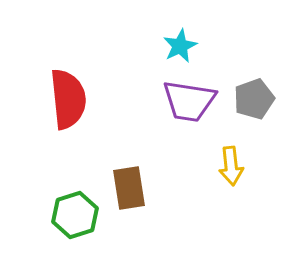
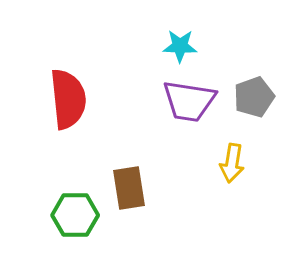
cyan star: rotated 28 degrees clockwise
gray pentagon: moved 2 px up
yellow arrow: moved 1 px right, 3 px up; rotated 15 degrees clockwise
green hexagon: rotated 18 degrees clockwise
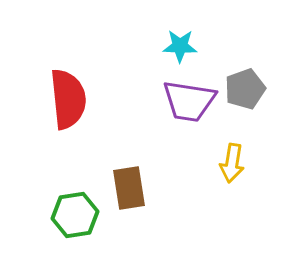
gray pentagon: moved 9 px left, 8 px up
green hexagon: rotated 9 degrees counterclockwise
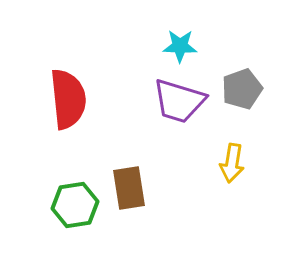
gray pentagon: moved 3 px left
purple trapezoid: moved 10 px left; rotated 8 degrees clockwise
green hexagon: moved 10 px up
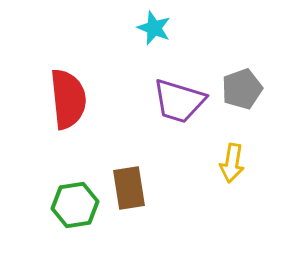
cyan star: moved 26 px left, 18 px up; rotated 20 degrees clockwise
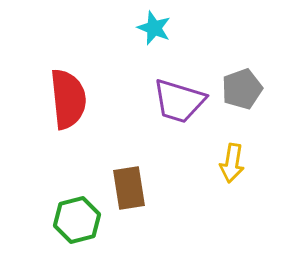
green hexagon: moved 2 px right, 15 px down; rotated 6 degrees counterclockwise
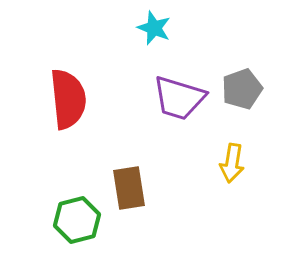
purple trapezoid: moved 3 px up
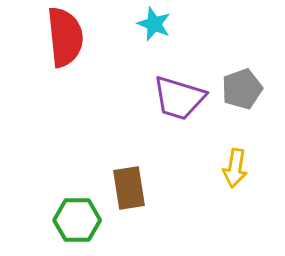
cyan star: moved 4 px up
red semicircle: moved 3 px left, 62 px up
yellow arrow: moved 3 px right, 5 px down
green hexagon: rotated 15 degrees clockwise
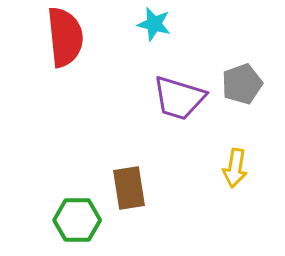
cyan star: rotated 8 degrees counterclockwise
gray pentagon: moved 5 px up
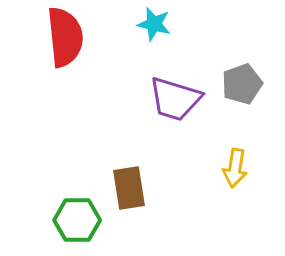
purple trapezoid: moved 4 px left, 1 px down
